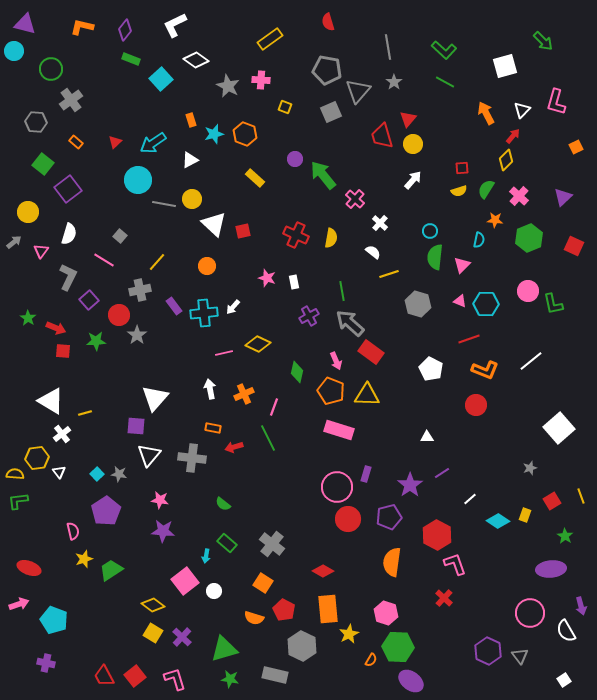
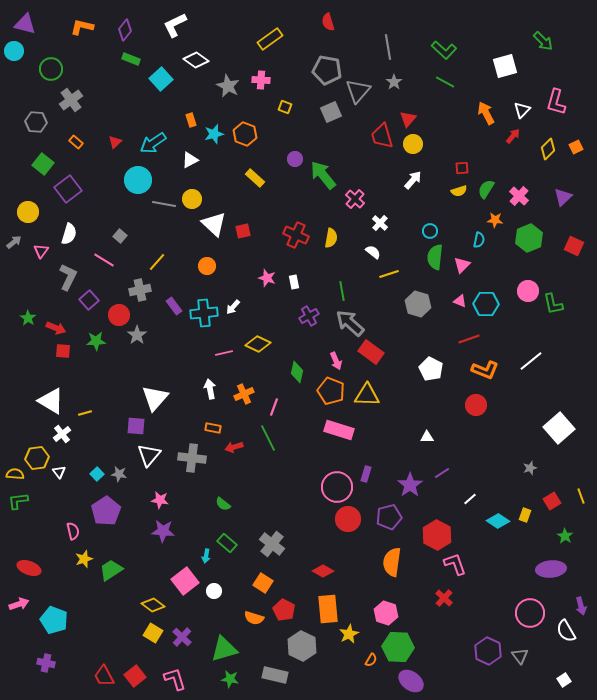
yellow diamond at (506, 160): moved 42 px right, 11 px up
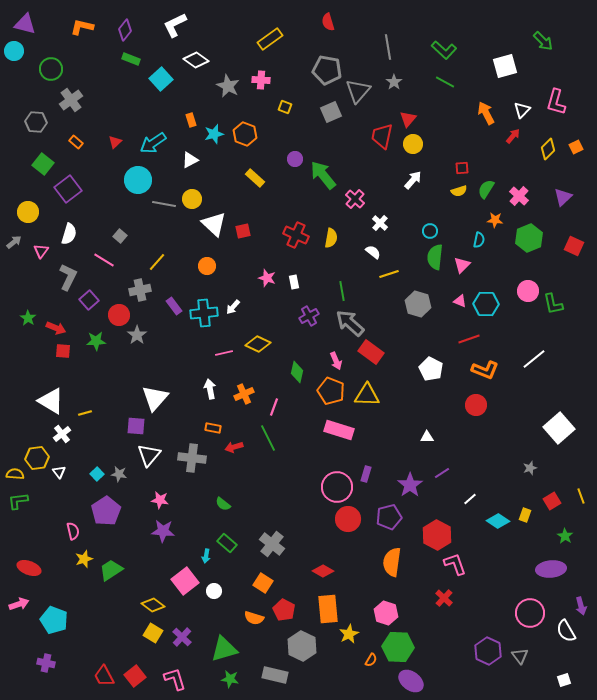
red trapezoid at (382, 136): rotated 28 degrees clockwise
white line at (531, 361): moved 3 px right, 2 px up
white square at (564, 680): rotated 16 degrees clockwise
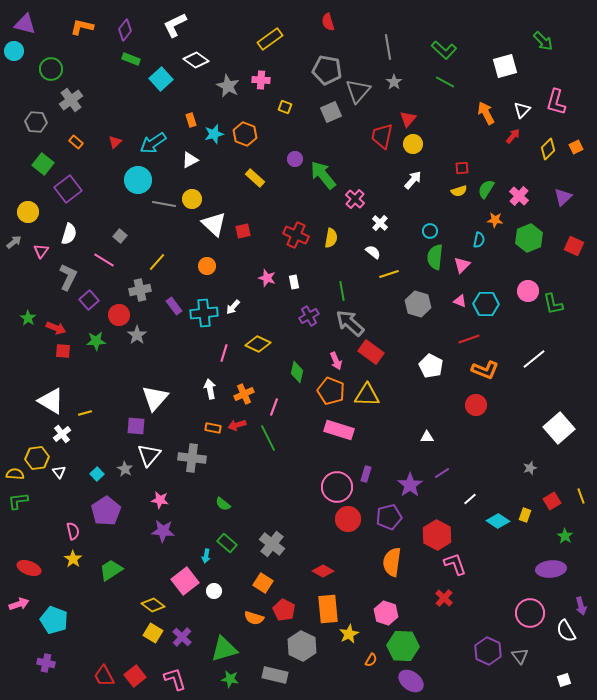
pink line at (224, 353): rotated 60 degrees counterclockwise
white pentagon at (431, 369): moved 3 px up
red arrow at (234, 447): moved 3 px right, 22 px up
gray star at (119, 474): moved 6 px right, 5 px up; rotated 21 degrees clockwise
yellow star at (84, 559): moved 11 px left; rotated 18 degrees counterclockwise
green hexagon at (398, 647): moved 5 px right, 1 px up
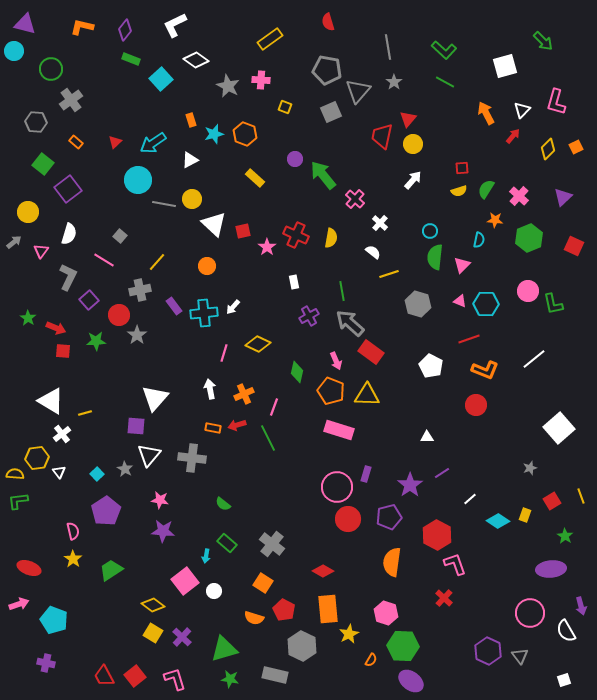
pink star at (267, 278): moved 31 px up; rotated 18 degrees clockwise
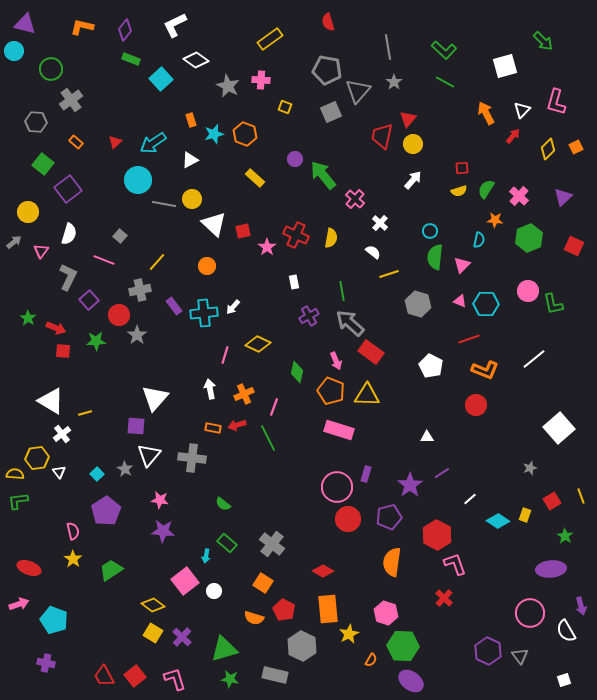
pink line at (104, 260): rotated 10 degrees counterclockwise
pink line at (224, 353): moved 1 px right, 2 px down
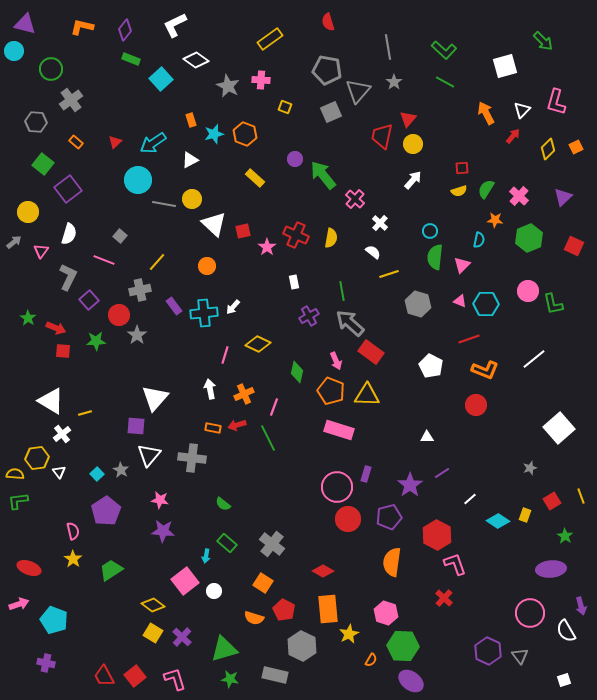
gray star at (125, 469): moved 4 px left, 1 px down
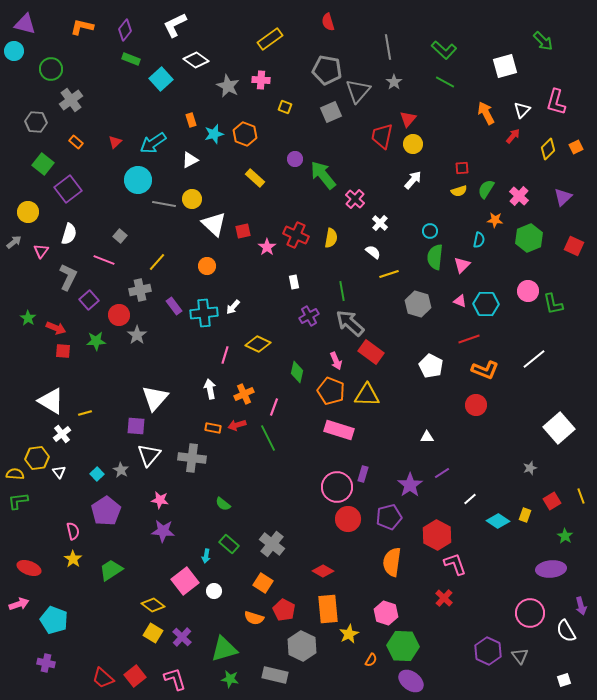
purple rectangle at (366, 474): moved 3 px left
green rectangle at (227, 543): moved 2 px right, 1 px down
red trapezoid at (104, 676): moved 1 px left, 2 px down; rotated 20 degrees counterclockwise
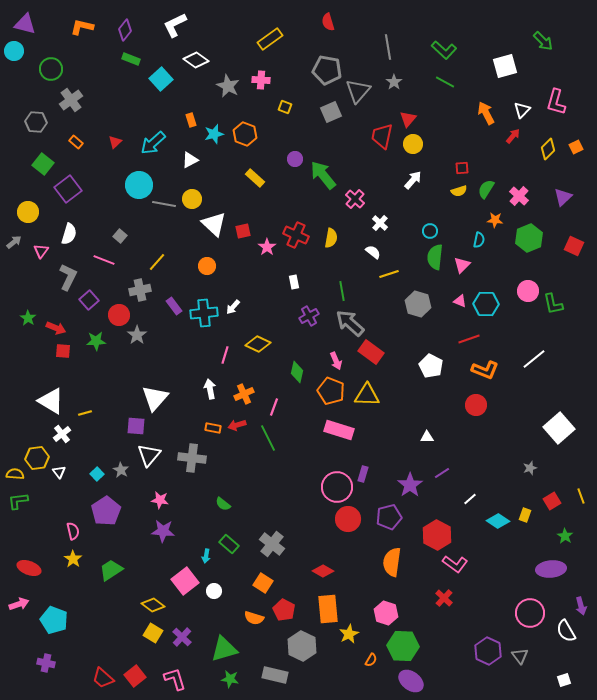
cyan arrow at (153, 143): rotated 8 degrees counterclockwise
cyan circle at (138, 180): moved 1 px right, 5 px down
pink L-shape at (455, 564): rotated 145 degrees clockwise
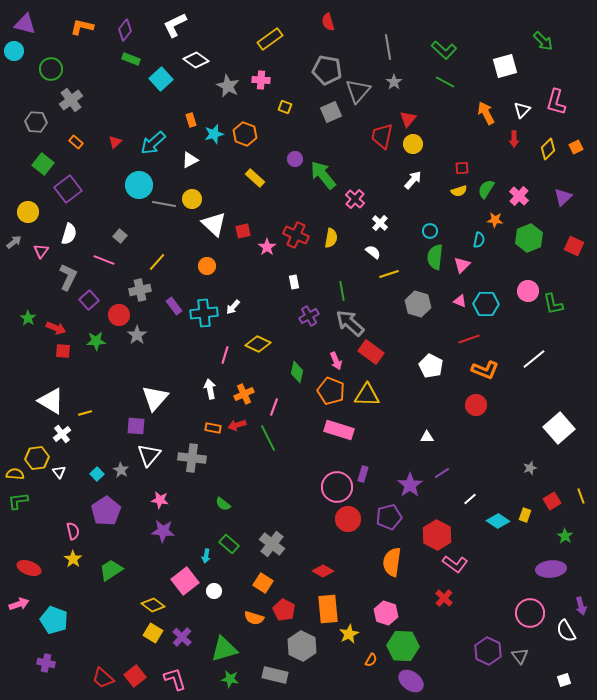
red arrow at (513, 136): moved 1 px right, 3 px down; rotated 140 degrees clockwise
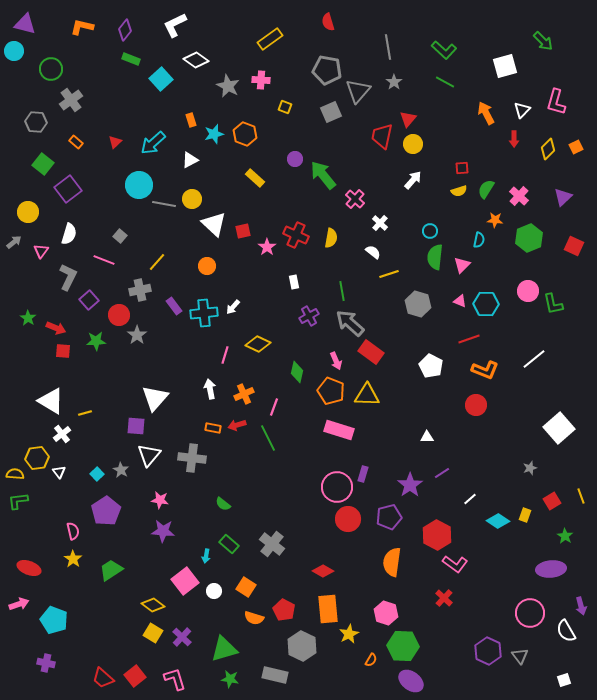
orange square at (263, 583): moved 17 px left, 4 px down
